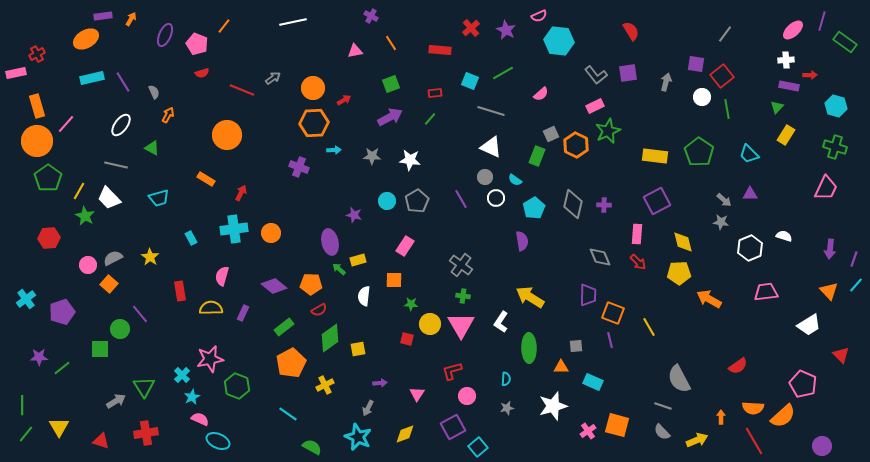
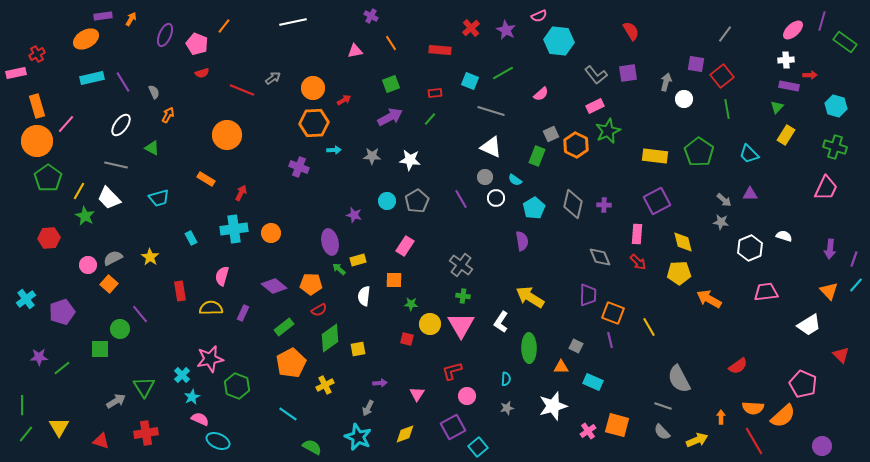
white circle at (702, 97): moved 18 px left, 2 px down
gray square at (576, 346): rotated 32 degrees clockwise
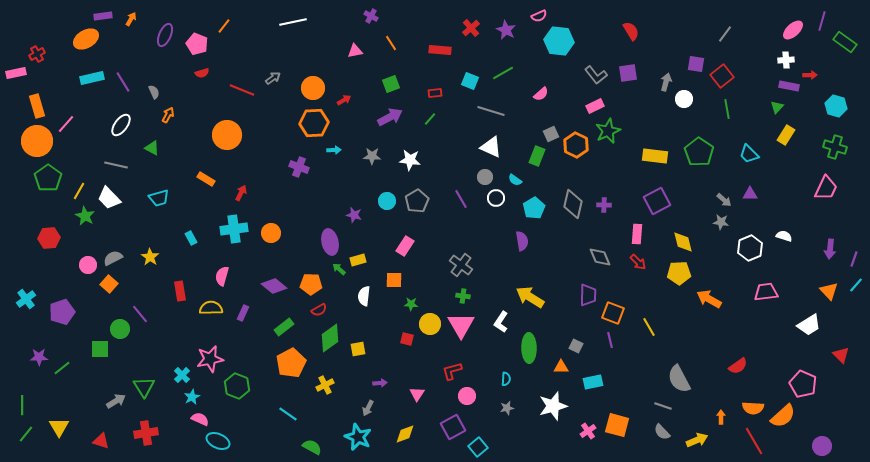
cyan rectangle at (593, 382): rotated 36 degrees counterclockwise
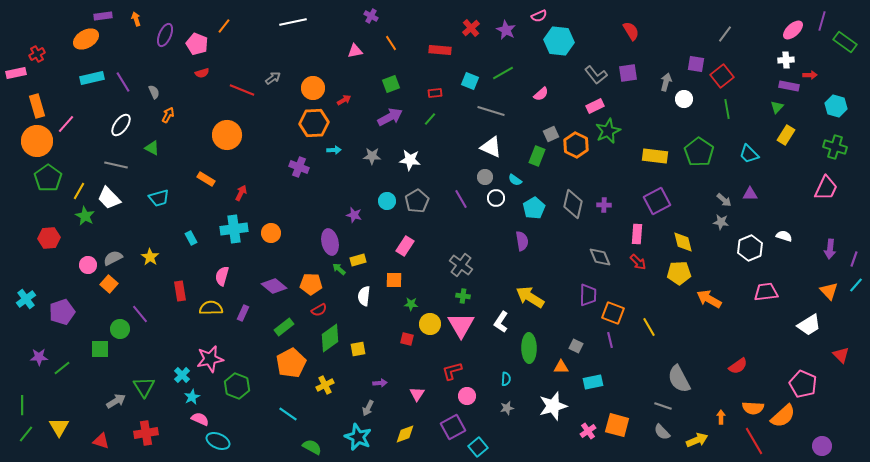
orange arrow at (131, 19): moved 5 px right; rotated 48 degrees counterclockwise
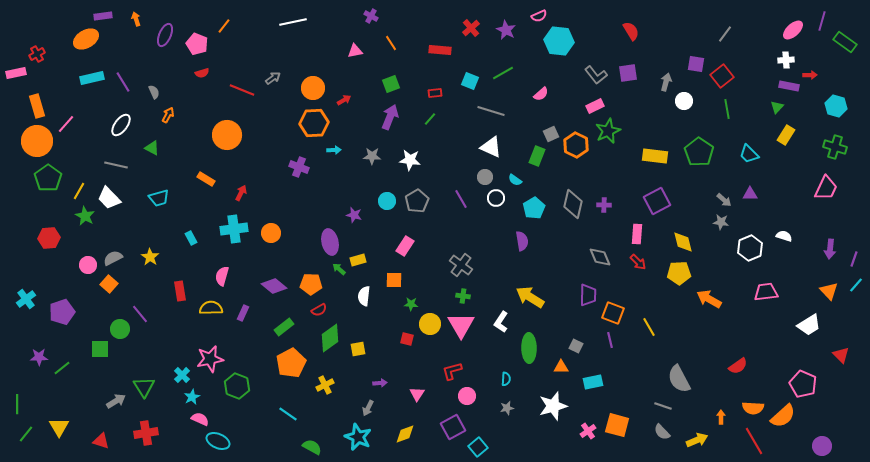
white circle at (684, 99): moved 2 px down
purple arrow at (390, 117): rotated 40 degrees counterclockwise
green line at (22, 405): moved 5 px left, 1 px up
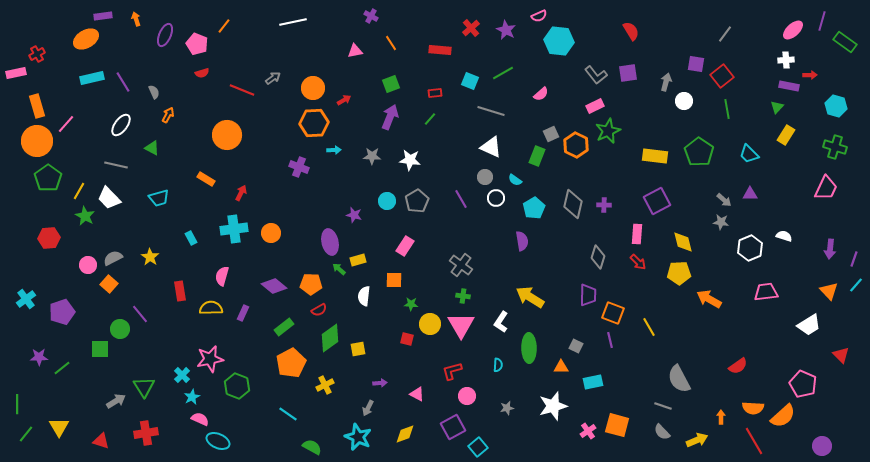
gray diamond at (600, 257): moved 2 px left; rotated 40 degrees clockwise
cyan semicircle at (506, 379): moved 8 px left, 14 px up
pink triangle at (417, 394): rotated 35 degrees counterclockwise
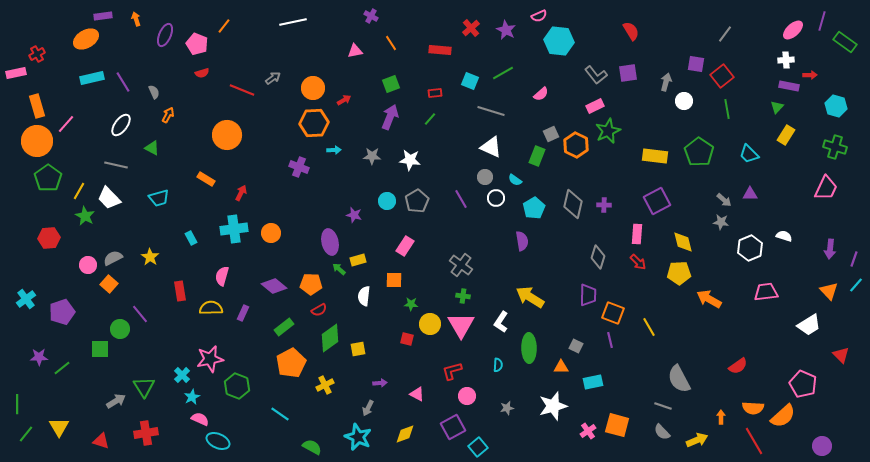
cyan line at (288, 414): moved 8 px left
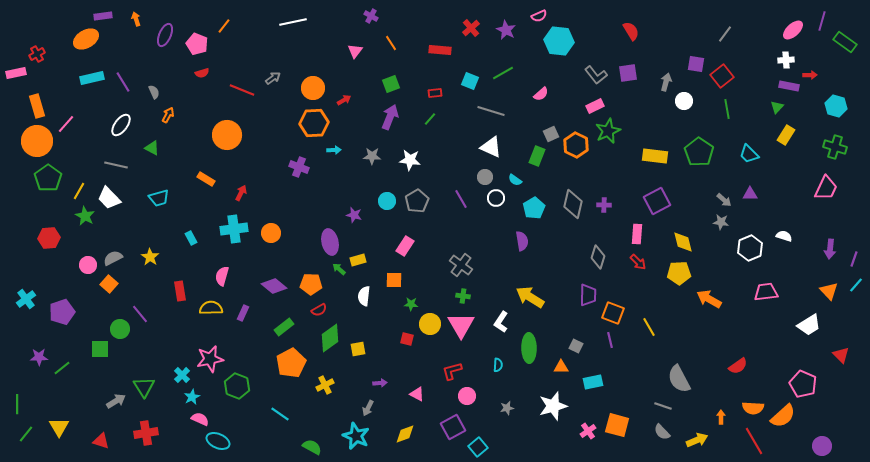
pink triangle at (355, 51): rotated 42 degrees counterclockwise
cyan star at (358, 437): moved 2 px left, 1 px up
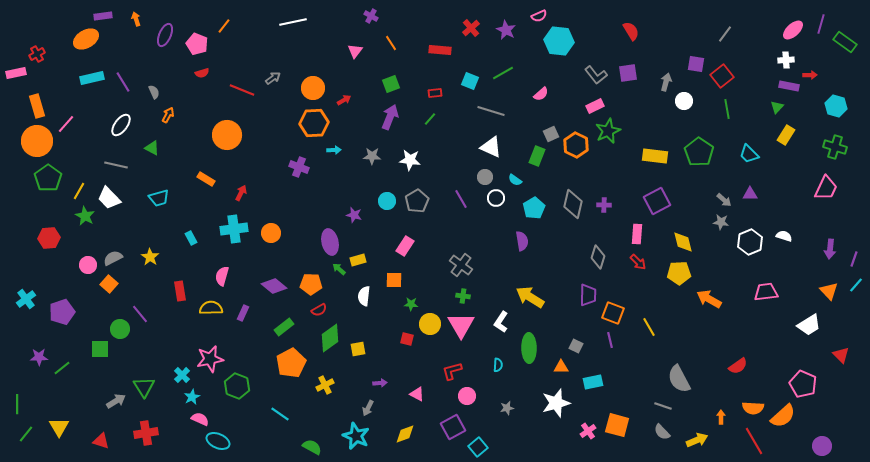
purple line at (822, 21): moved 1 px left, 3 px down
white hexagon at (750, 248): moved 6 px up
white star at (553, 406): moved 3 px right, 3 px up
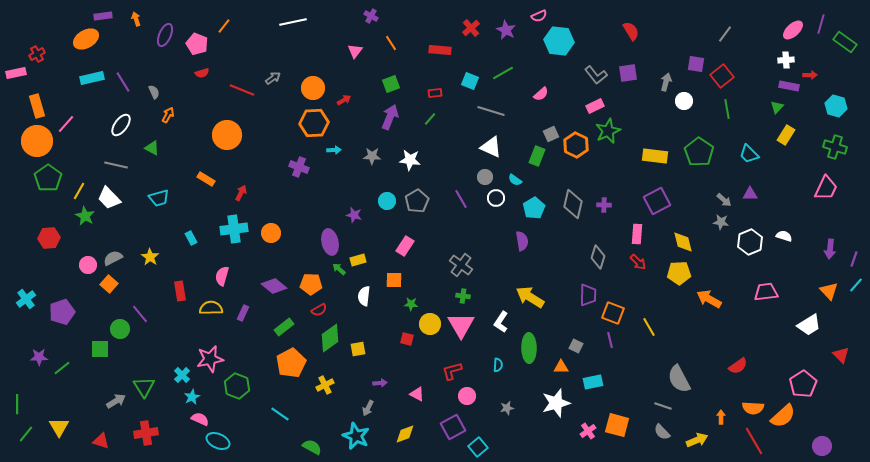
pink pentagon at (803, 384): rotated 16 degrees clockwise
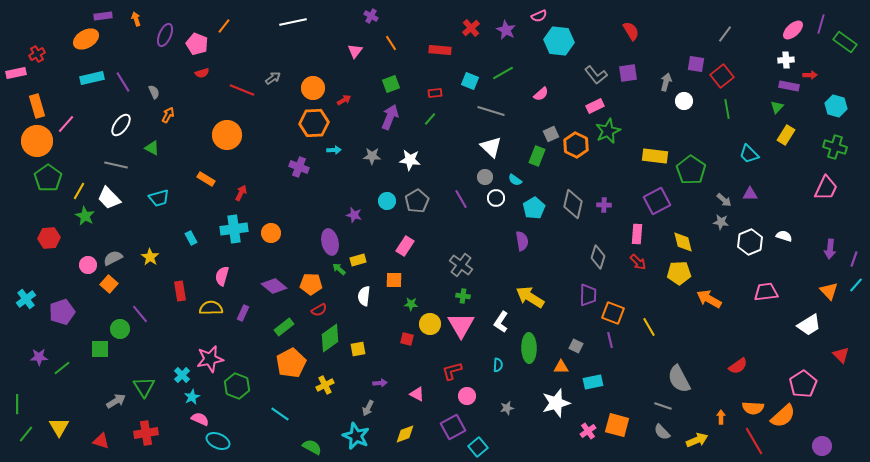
white triangle at (491, 147): rotated 20 degrees clockwise
green pentagon at (699, 152): moved 8 px left, 18 px down
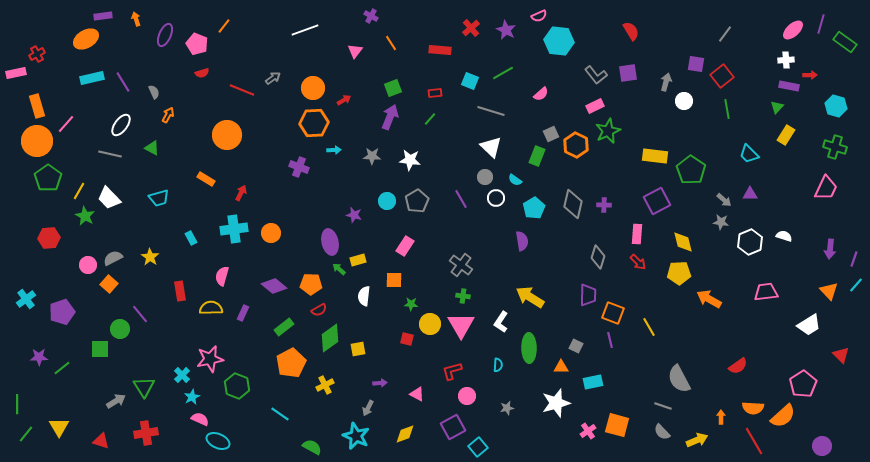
white line at (293, 22): moved 12 px right, 8 px down; rotated 8 degrees counterclockwise
green square at (391, 84): moved 2 px right, 4 px down
gray line at (116, 165): moved 6 px left, 11 px up
